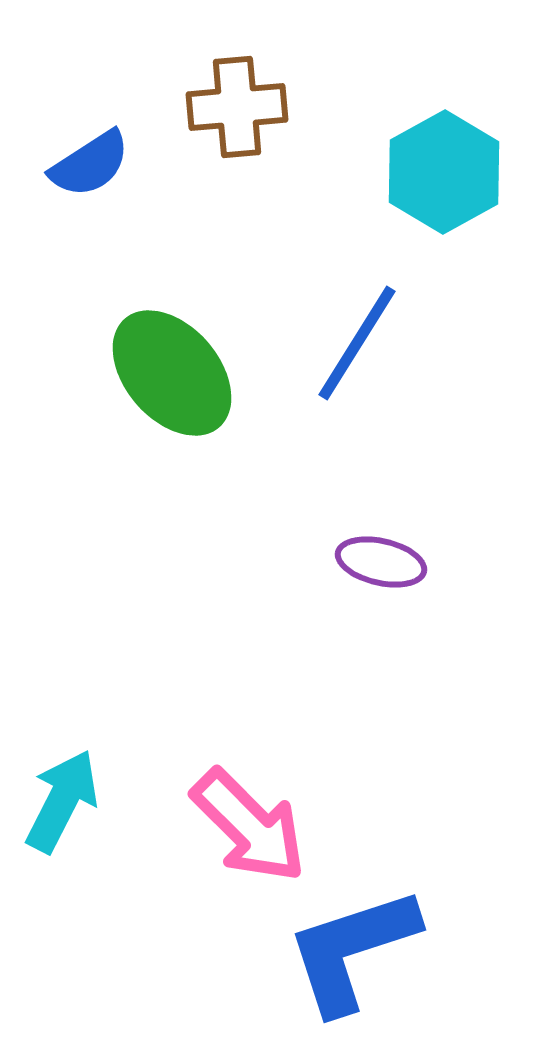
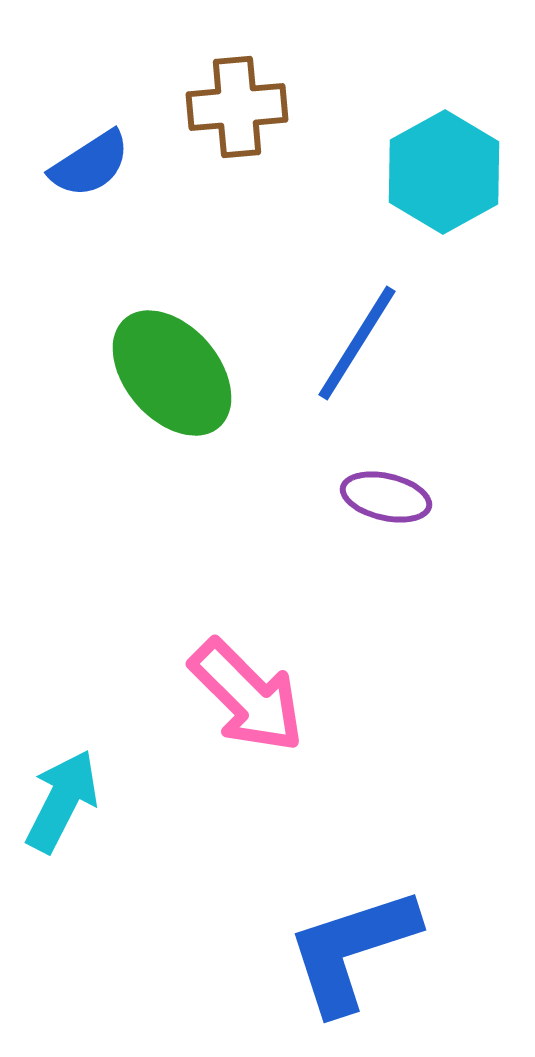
purple ellipse: moved 5 px right, 65 px up
pink arrow: moved 2 px left, 130 px up
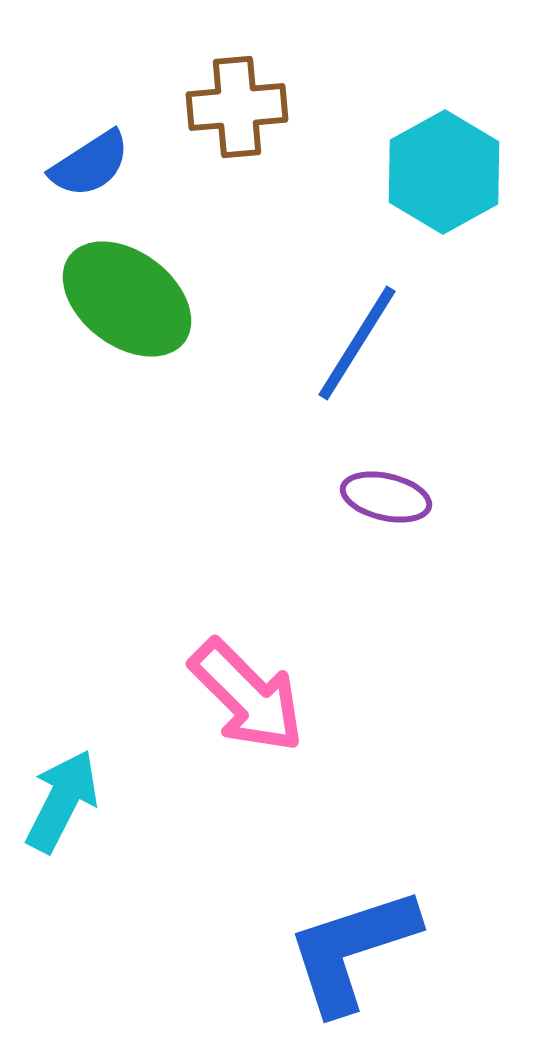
green ellipse: moved 45 px left, 74 px up; rotated 12 degrees counterclockwise
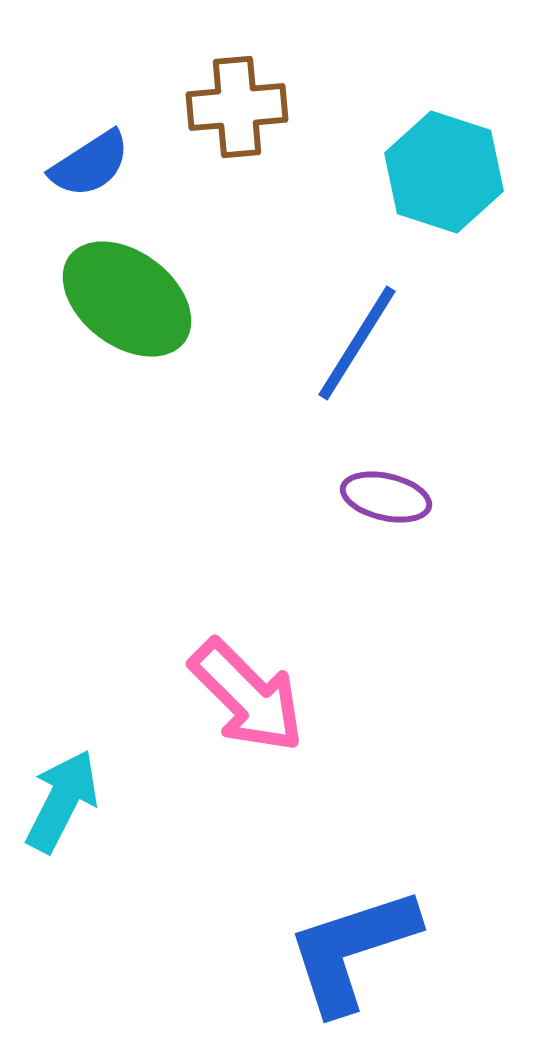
cyan hexagon: rotated 13 degrees counterclockwise
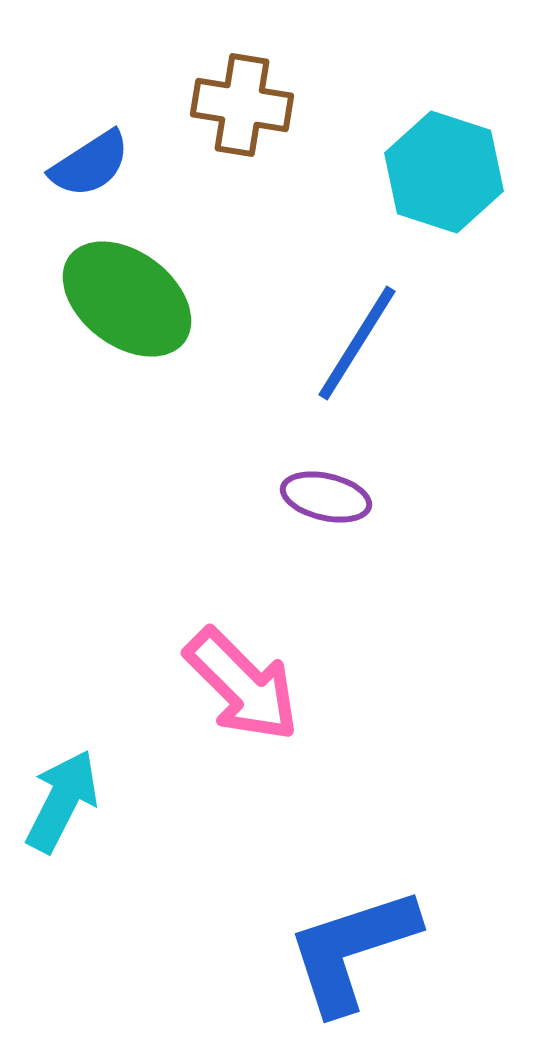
brown cross: moved 5 px right, 2 px up; rotated 14 degrees clockwise
purple ellipse: moved 60 px left
pink arrow: moved 5 px left, 11 px up
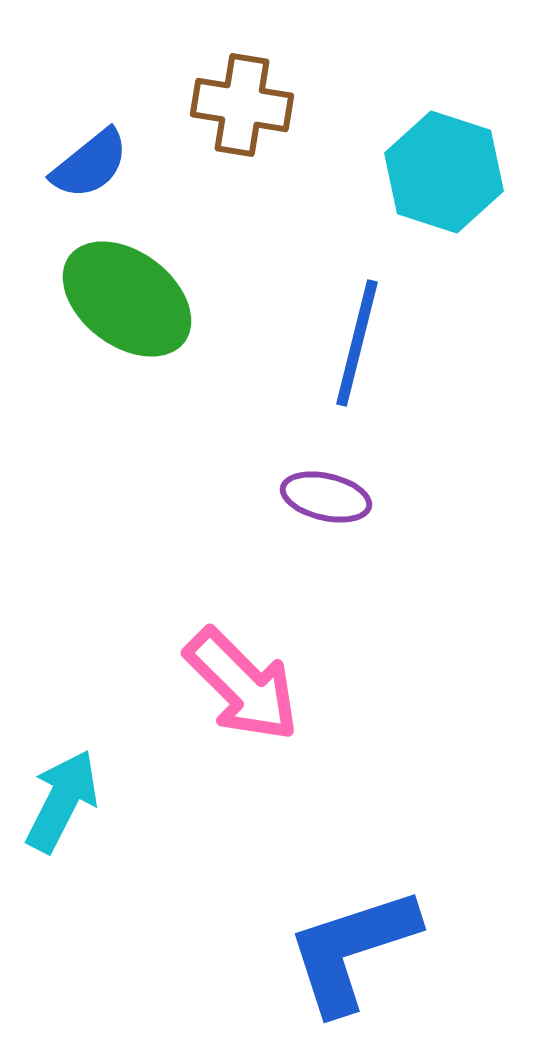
blue semicircle: rotated 6 degrees counterclockwise
blue line: rotated 18 degrees counterclockwise
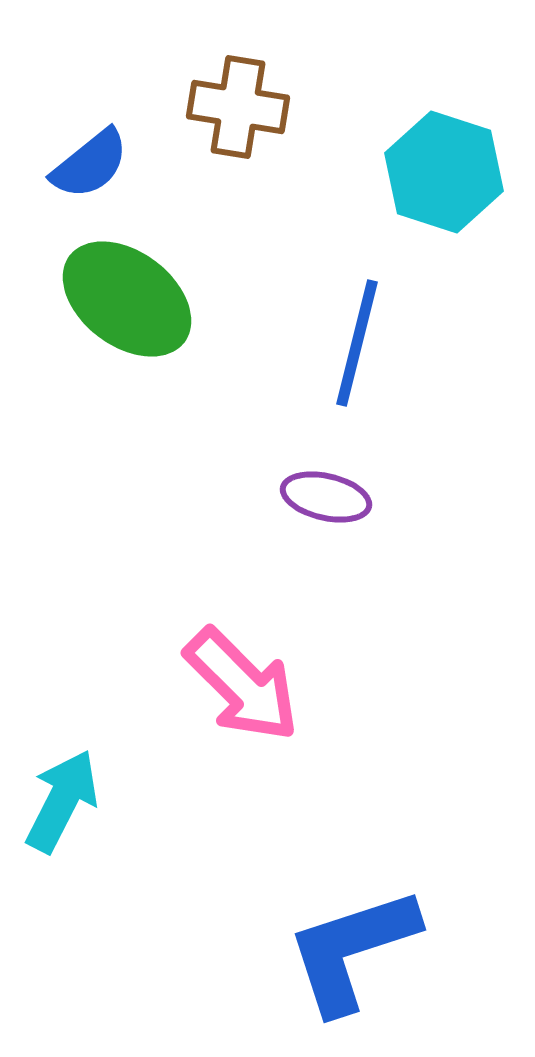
brown cross: moved 4 px left, 2 px down
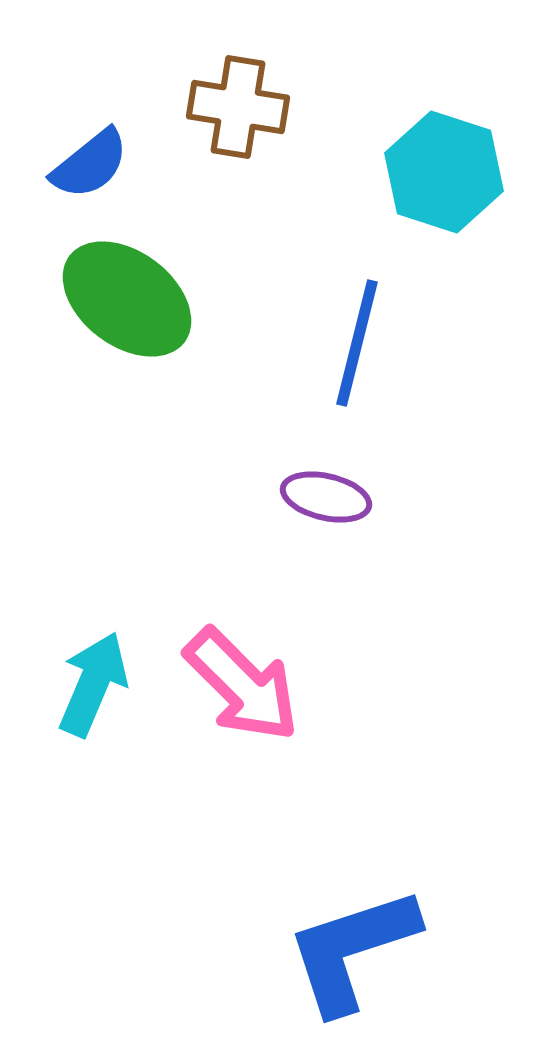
cyan arrow: moved 31 px right, 117 px up; rotated 4 degrees counterclockwise
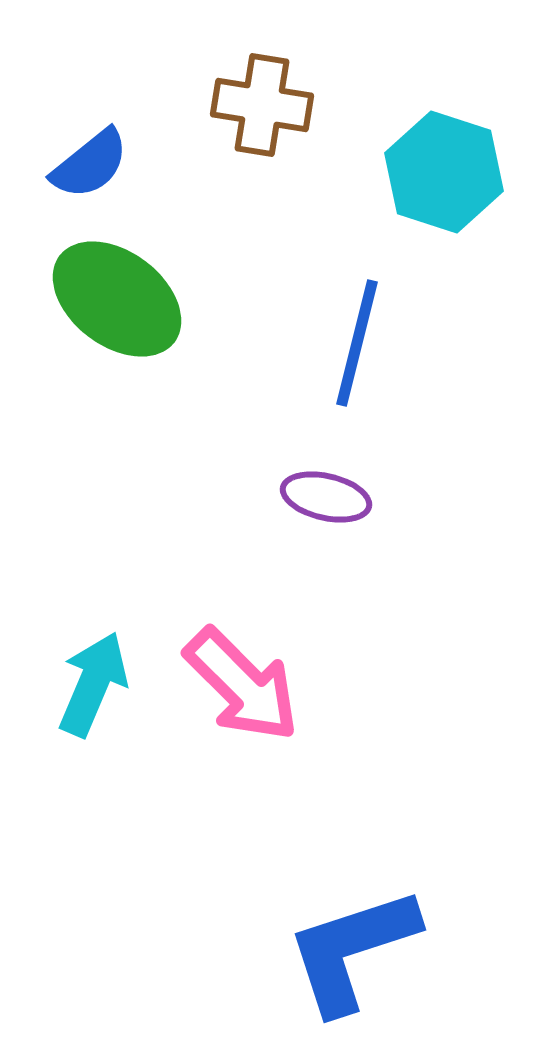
brown cross: moved 24 px right, 2 px up
green ellipse: moved 10 px left
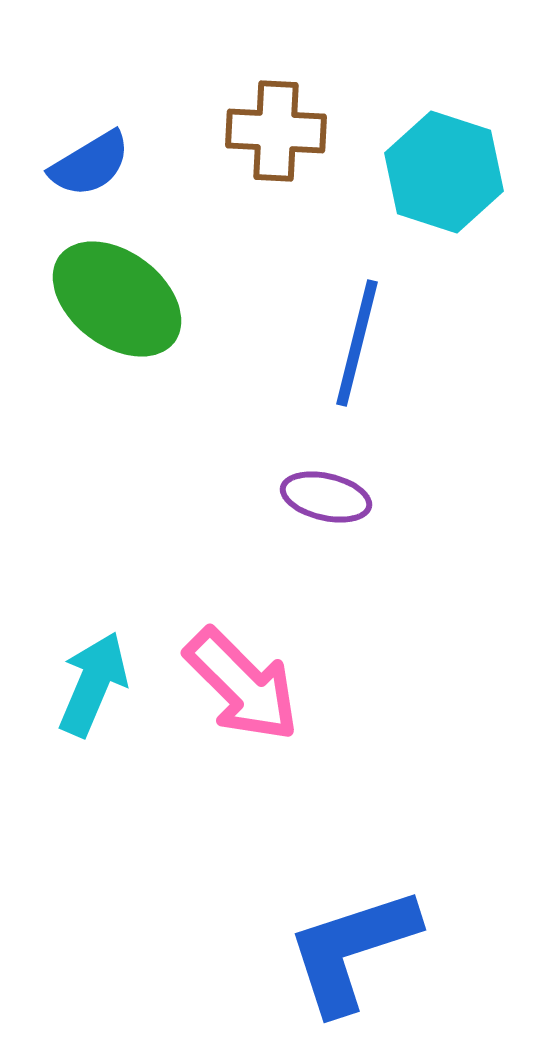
brown cross: moved 14 px right, 26 px down; rotated 6 degrees counterclockwise
blue semicircle: rotated 8 degrees clockwise
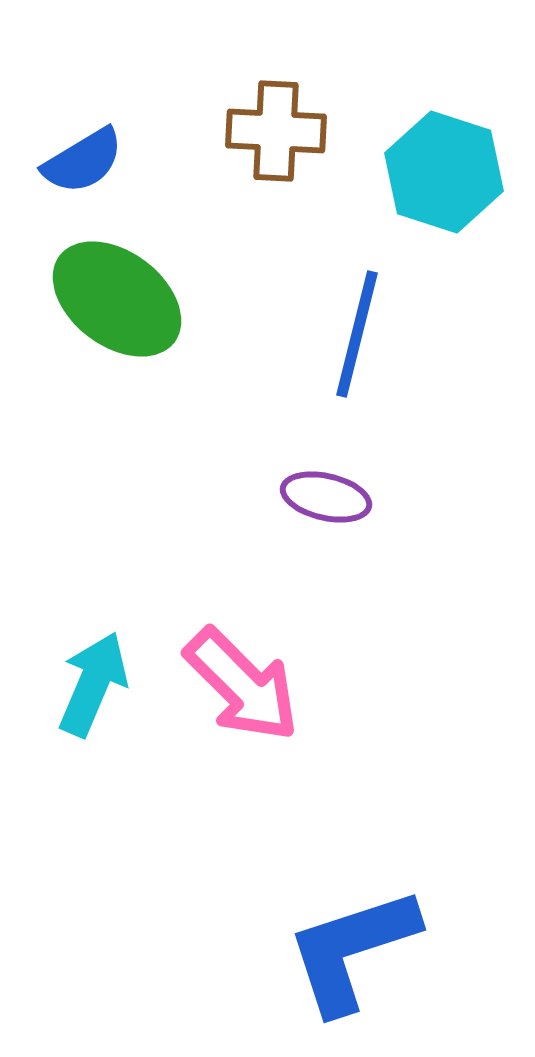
blue semicircle: moved 7 px left, 3 px up
blue line: moved 9 px up
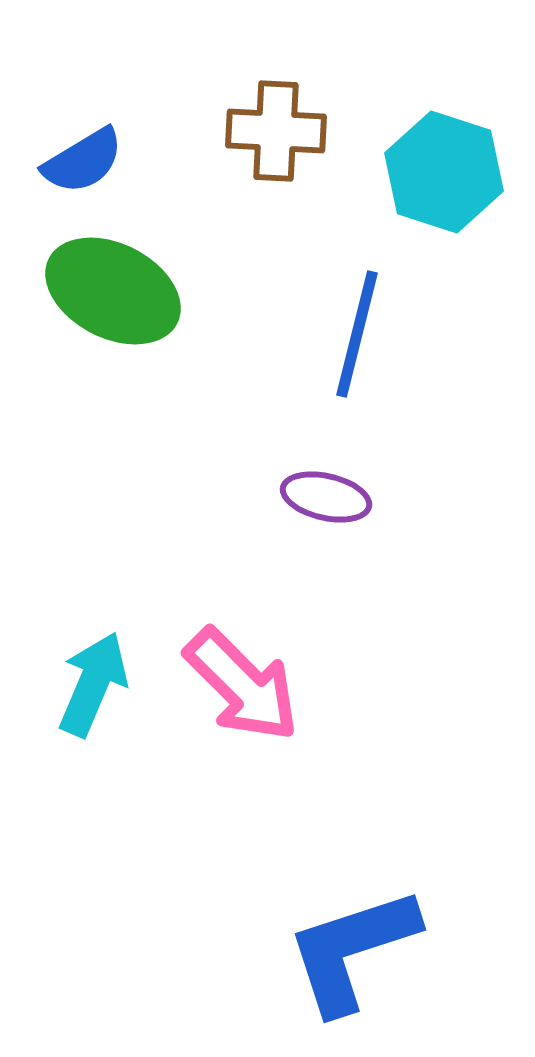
green ellipse: moved 4 px left, 8 px up; rotated 10 degrees counterclockwise
